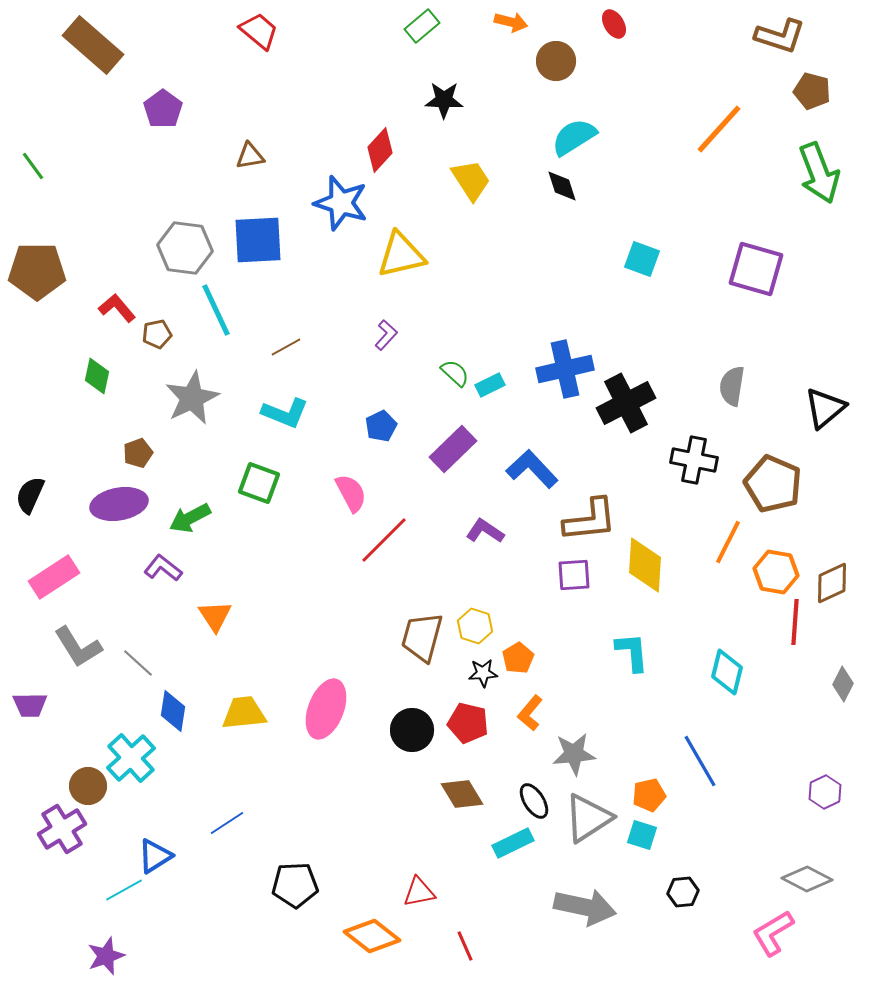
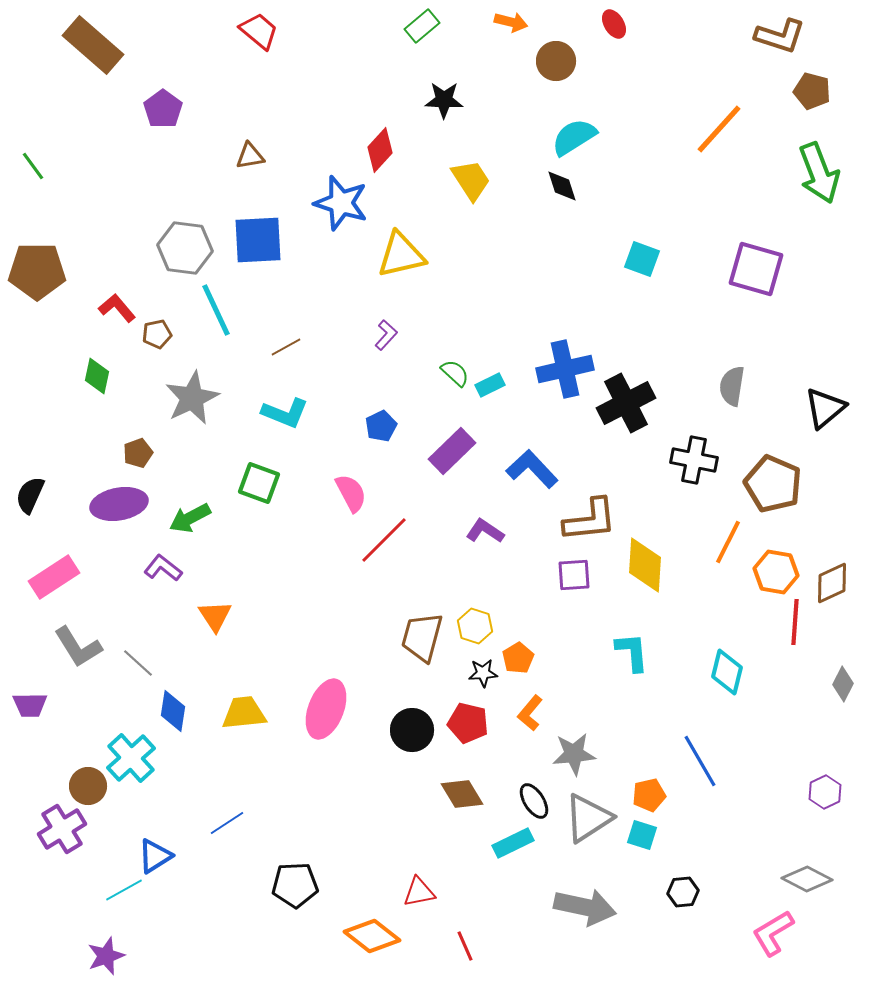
purple rectangle at (453, 449): moved 1 px left, 2 px down
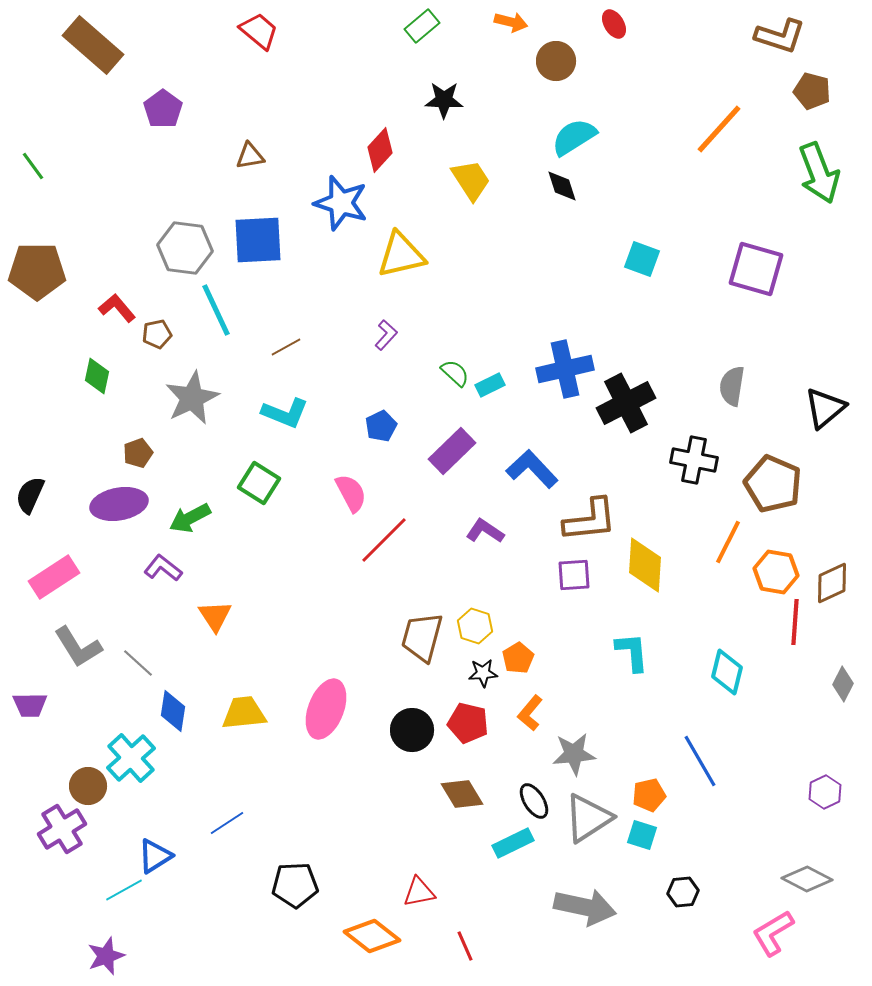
green square at (259, 483): rotated 12 degrees clockwise
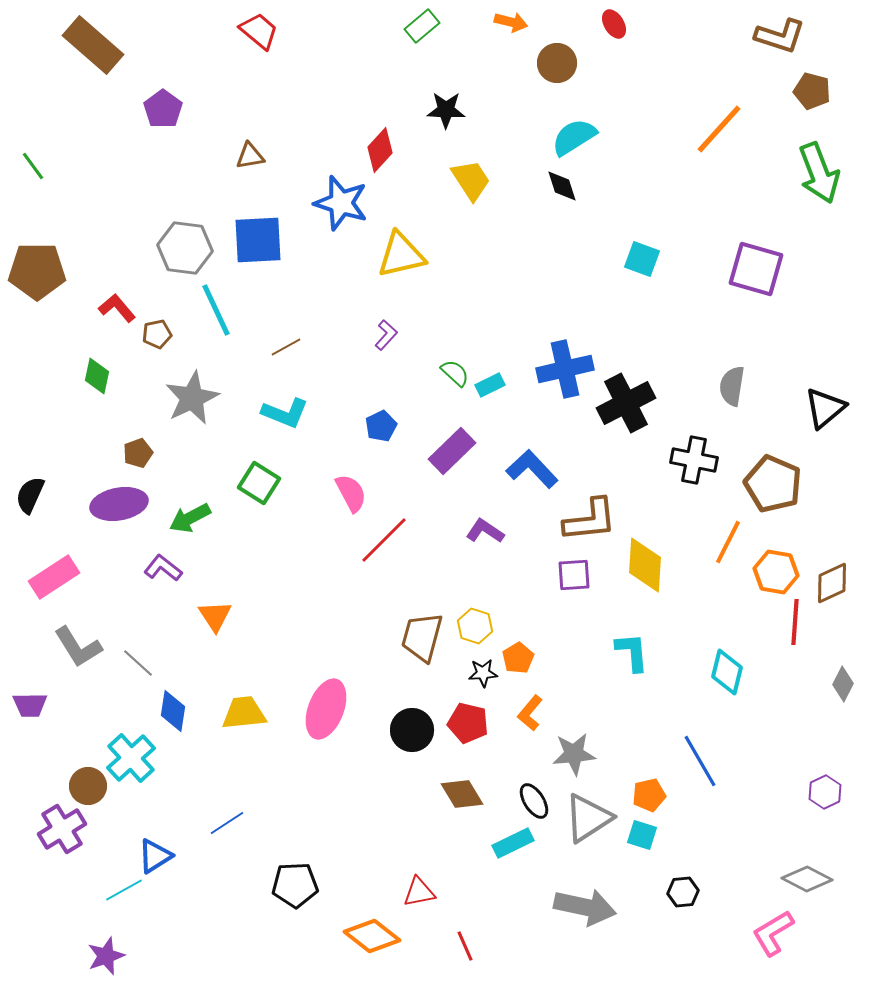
brown circle at (556, 61): moved 1 px right, 2 px down
black star at (444, 100): moved 2 px right, 10 px down
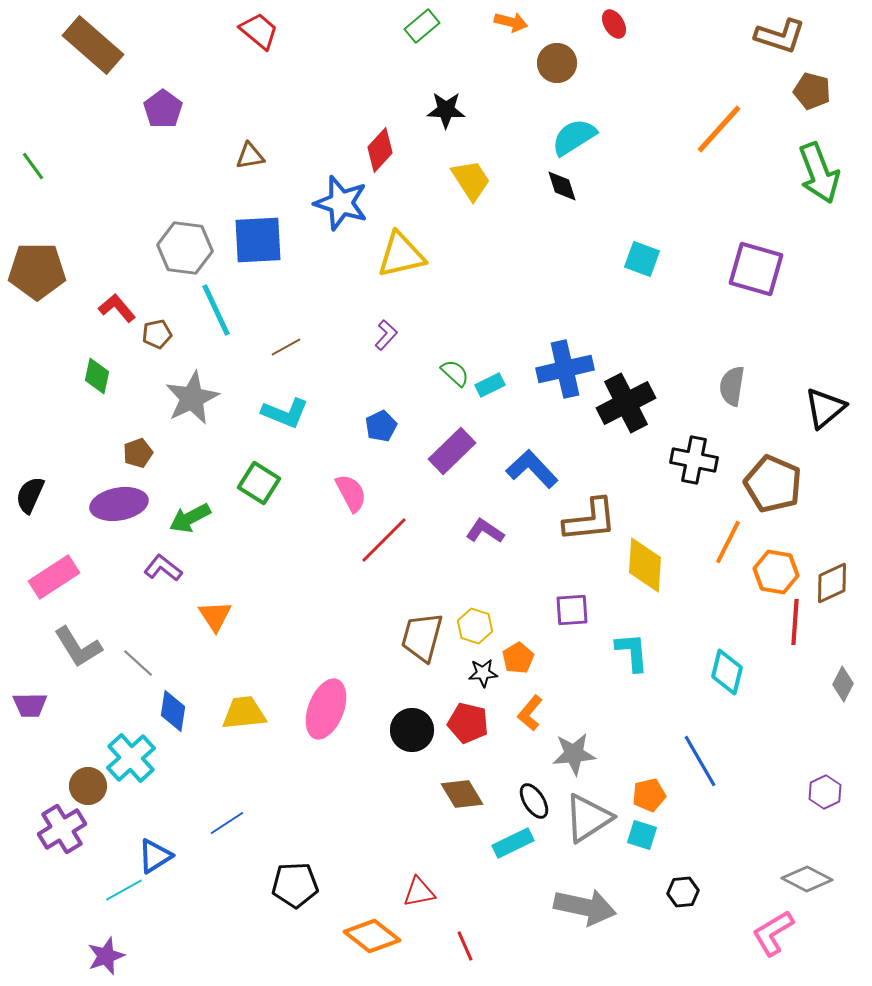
purple square at (574, 575): moved 2 px left, 35 px down
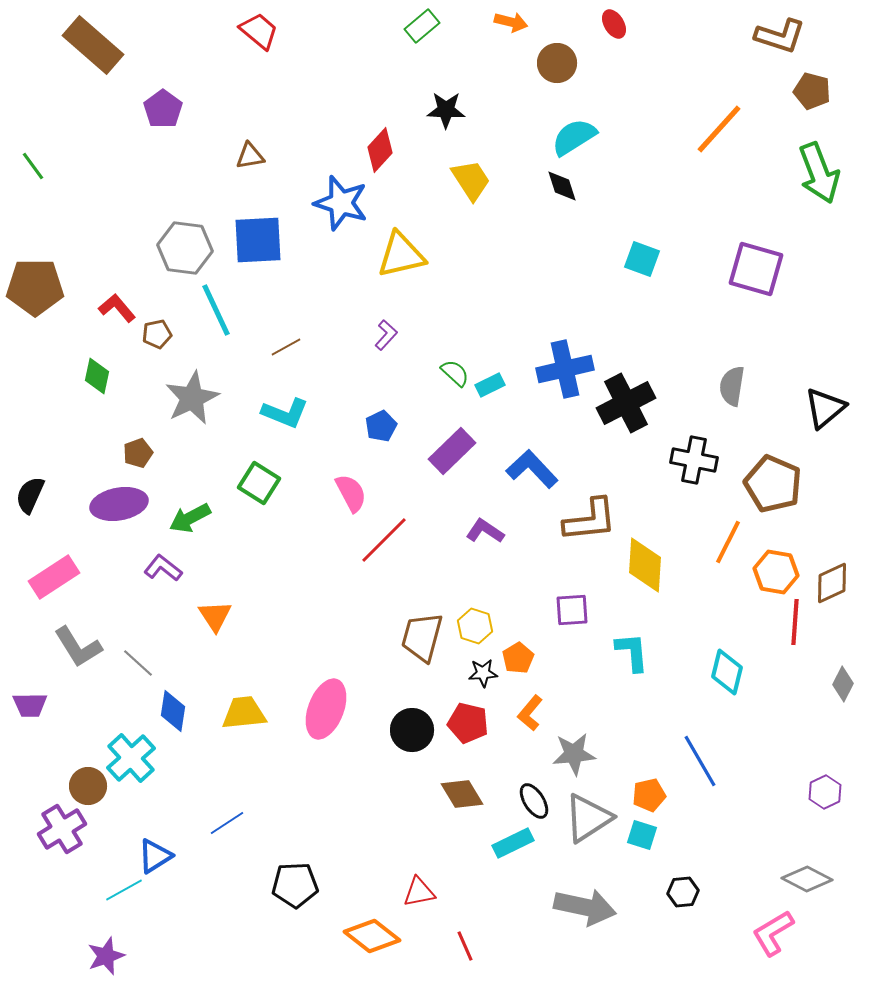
brown pentagon at (37, 271): moved 2 px left, 16 px down
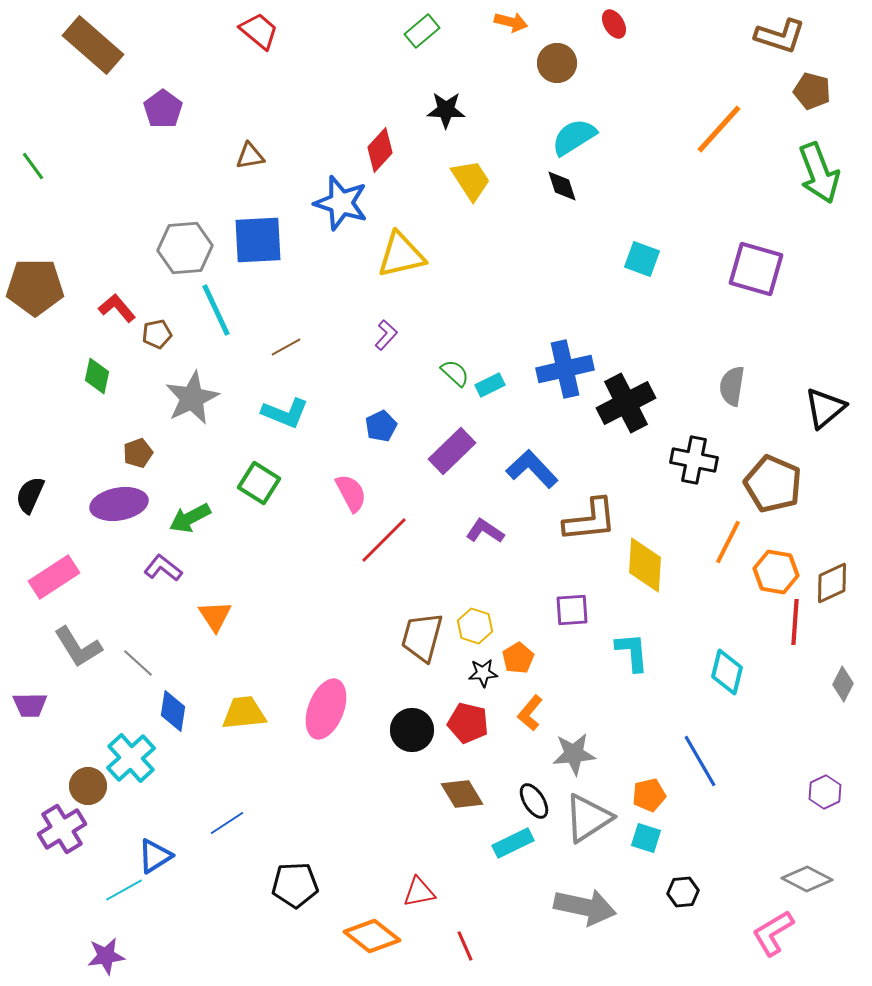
green rectangle at (422, 26): moved 5 px down
gray hexagon at (185, 248): rotated 12 degrees counterclockwise
cyan square at (642, 835): moved 4 px right, 3 px down
purple star at (106, 956): rotated 12 degrees clockwise
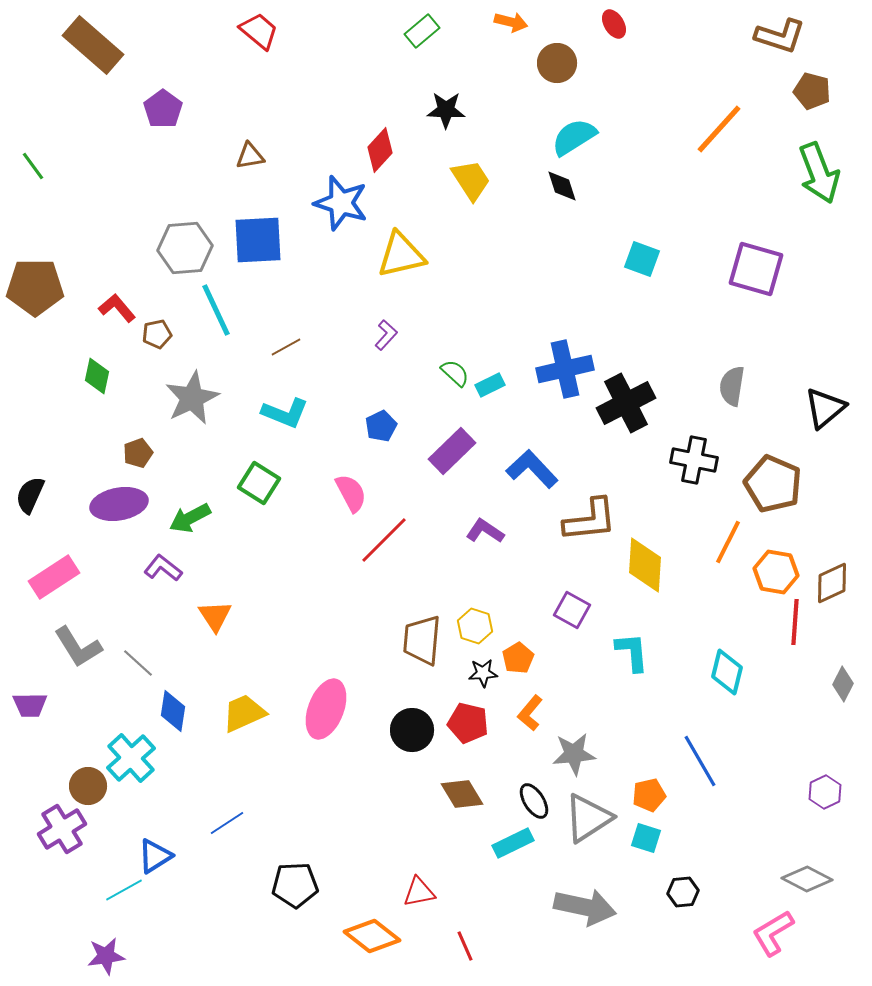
purple square at (572, 610): rotated 33 degrees clockwise
brown trapezoid at (422, 637): moved 3 px down; rotated 10 degrees counterclockwise
yellow trapezoid at (244, 713): rotated 18 degrees counterclockwise
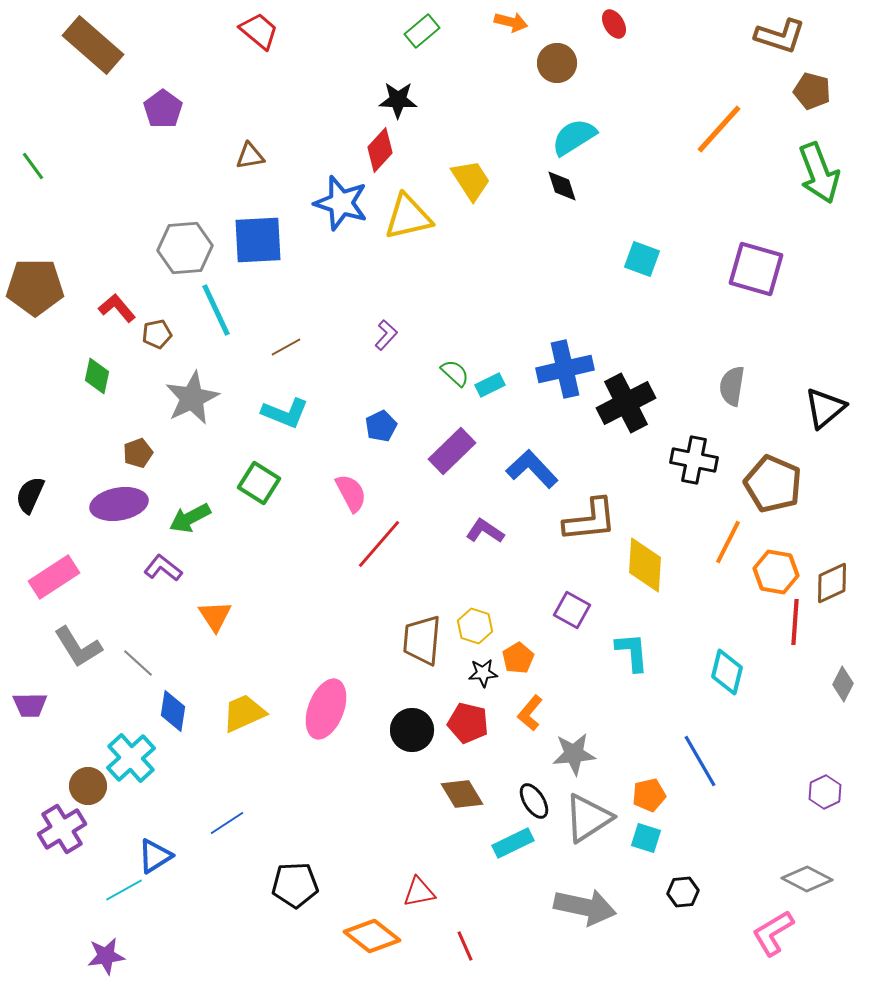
black star at (446, 110): moved 48 px left, 10 px up
yellow triangle at (401, 255): moved 7 px right, 38 px up
red line at (384, 540): moved 5 px left, 4 px down; rotated 4 degrees counterclockwise
